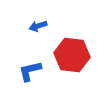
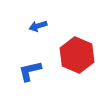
red hexagon: moved 5 px right; rotated 16 degrees clockwise
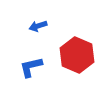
blue L-shape: moved 1 px right, 4 px up
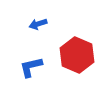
blue arrow: moved 2 px up
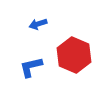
red hexagon: moved 3 px left
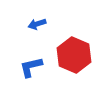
blue arrow: moved 1 px left
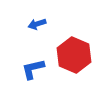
blue L-shape: moved 2 px right, 2 px down
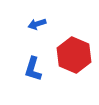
blue L-shape: rotated 60 degrees counterclockwise
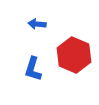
blue arrow: rotated 24 degrees clockwise
